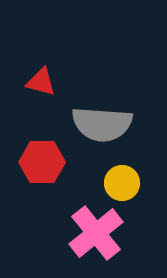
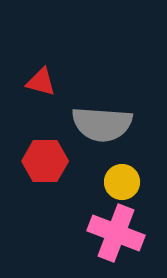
red hexagon: moved 3 px right, 1 px up
yellow circle: moved 1 px up
pink cross: moved 20 px right; rotated 30 degrees counterclockwise
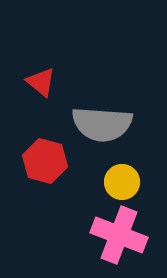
red triangle: rotated 24 degrees clockwise
red hexagon: rotated 15 degrees clockwise
pink cross: moved 3 px right, 2 px down
